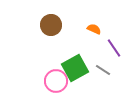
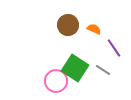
brown circle: moved 17 px right
green square: rotated 28 degrees counterclockwise
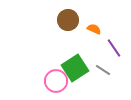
brown circle: moved 5 px up
green square: rotated 24 degrees clockwise
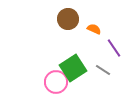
brown circle: moved 1 px up
green square: moved 2 px left
pink circle: moved 1 px down
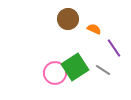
green square: moved 2 px right, 1 px up
pink circle: moved 1 px left, 9 px up
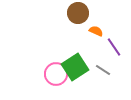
brown circle: moved 10 px right, 6 px up
orange semicircle: moved 2 px right, 2 px down
purple line: moved 1 px up
pink circle: moved 1 px right, 1 px down
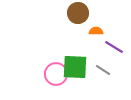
orange semicircle: rotated 24 degrees counterclockwise
purple line: rotated 24 degrees counterclockwise
green square: rotated 36 degrees clockwise
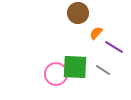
orange semicircle: moved 2 px down; rotated 48 degrees counterclockwise
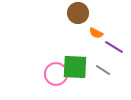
orange semicircle: rotated 104 degrees counterclockwise
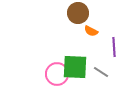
orange semicircle: moved 5 px left, 2 px up
purple line: rotated 54 degrees clockwise
gray line: moved 2 px left, 2 px down
pink circle: moved 1 px right
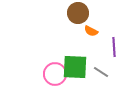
pink circle: moved 2 px left
